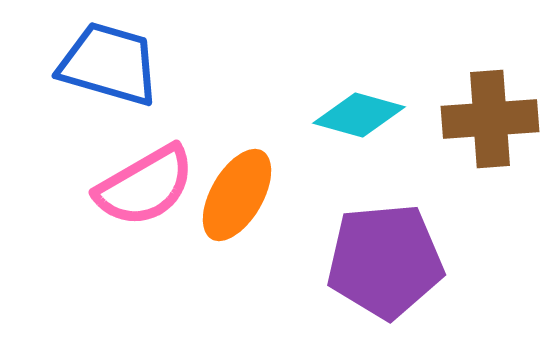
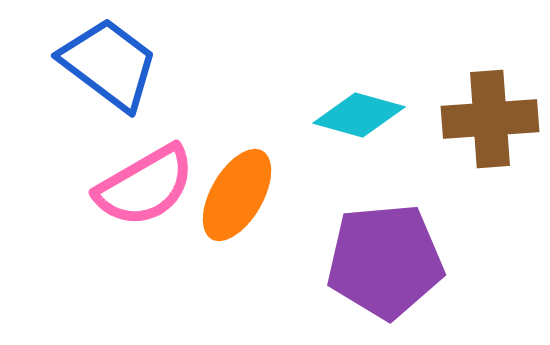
blue trapezoid: rotated 21 degrees clockwise
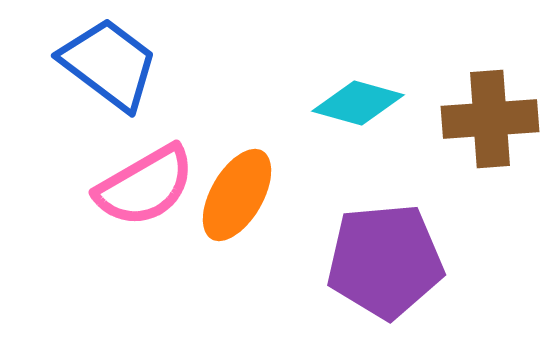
cyan diamond: moved 1 px left, 12 px up
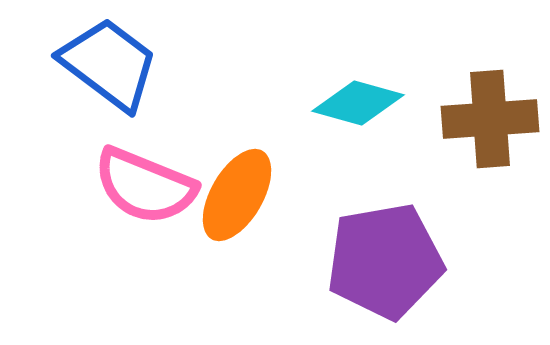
pink semicircle: rotated 52 degrees clockwise
purple pentagon: rotated 5 degrees counterclockwise
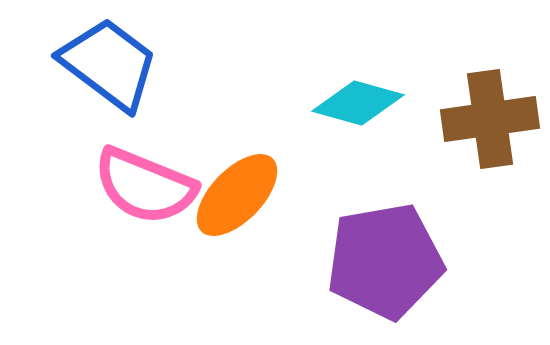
brown cross: rotated 4 degrees counterclockwise
orange ellipse: rotated 14 degrees clockwise
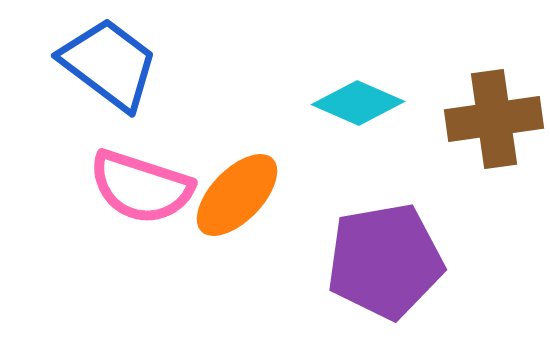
cyan diamond: rotated 8 degrees clockwise
brown cross: moved 4 px right
pink semicircle: moved 4 px left, 1 px down; rotated 4 degrees counterclockwise
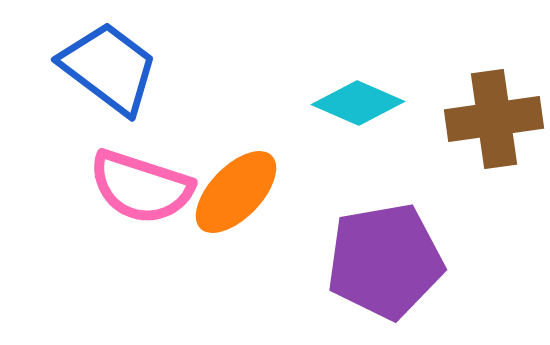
blue trapezoid: moved 4 px down
orange ellipse: moved 1 px left, 3 px up
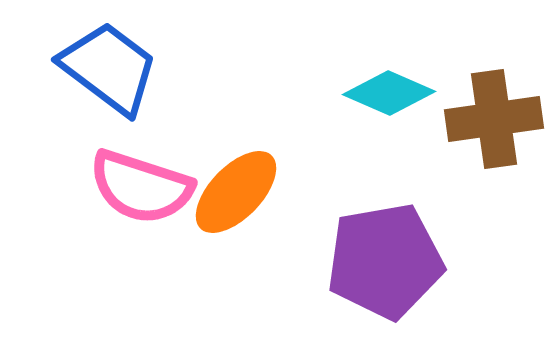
cyan diamond: moved 31 px right, 10 px up
